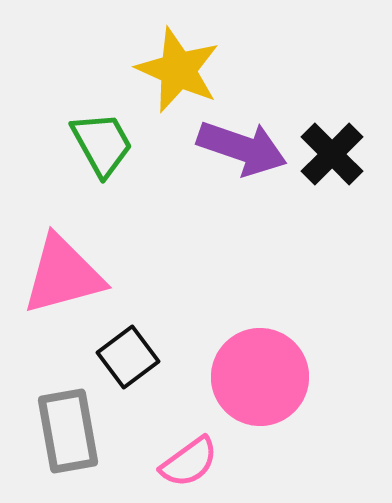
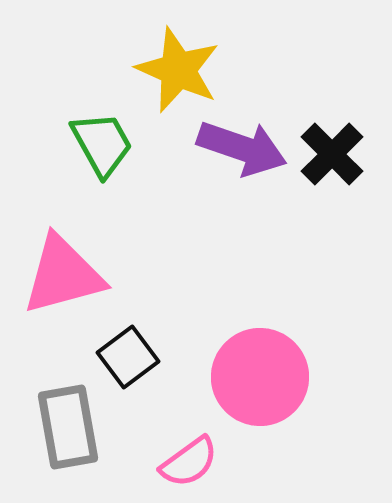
gray rectangle: moved 4 px up
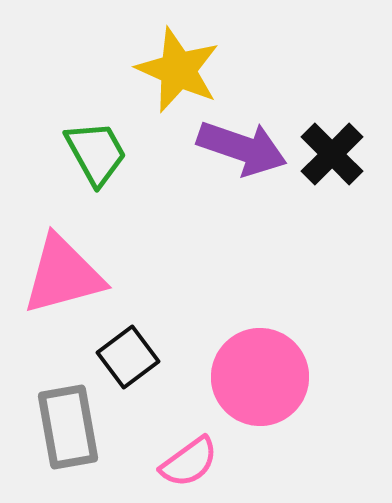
green trapezoid: moved 6 px left, 9 px down
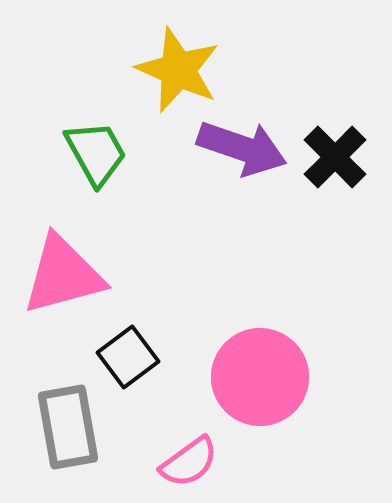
black cross: moved 3 px right, 3 px down
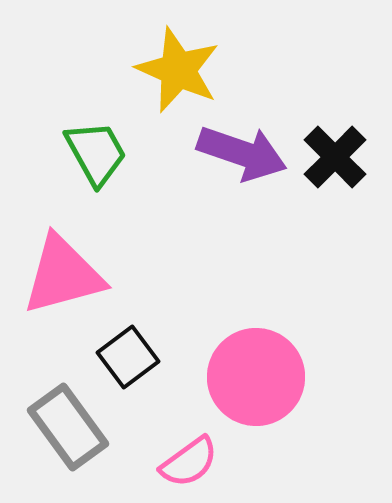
purple arrow: moved 5 px down
pink circle: moved 4 px left
gray rectangle: rotated 26 degrees counterclockwise
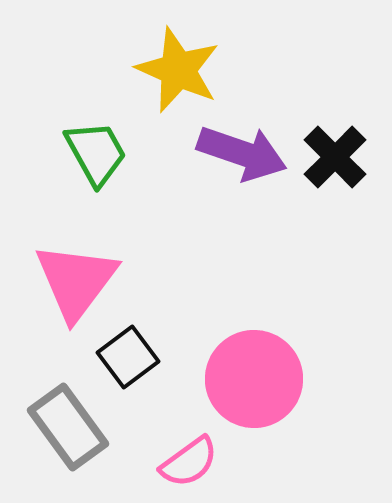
pink triangle: moved 13 px right, 6 px down; rotated 38 degrees counterclockwise
pink circle: moved 2 px left, 2 px down
